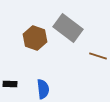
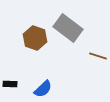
blue semicircle: rotated 54 degrees clockwise
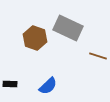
gray rectangle: rotated 12 degrees counterclockwise
blue semicircle: moved 5 px right, 3 px up
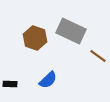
gray rectangle: moved 3 px right, 3 px down
brown line: rotated 18 degrees clockwise
blue semicircle: moved 6 px up
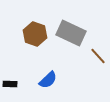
gray rectangle: moved 2 px down
brown hexagon: moved 4 px up
brown line: rotated 12 degrees clockwise
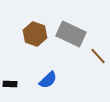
gray rectangle: moved 1 px down
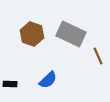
brown hexagon: moved 3 px left
brown line: rotated 18 degrees clockwise
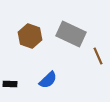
brown hexagon: moved 2 px left, 2 px down
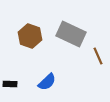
blue semicircle: moved 1 px left, 2 px down
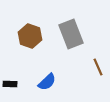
gray rectangle: rotated 44 degrees clockwise
brown line: moved 11 px down
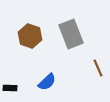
brown line: moved 1 px down
black rectangle: moved 4 px down
